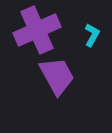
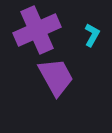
purple trapezoid: moved 1 px left, 1 px down
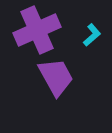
cyan L-shape: rotated 20 degrees clockwise
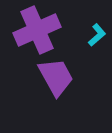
cyan L-shape: moved 5 px right
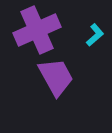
cyan L-shape: moved 2 px left
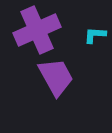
cyan L-shape: rotated 135 degrees counterclockwise
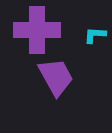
purple cross: rotated 24 degrees clockwise
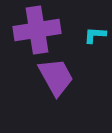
purple cross: rotated 9 degrees counterclockwise
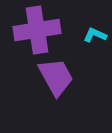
cyan L-shape: rotated 20 degrees clockwise
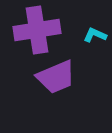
purple trapezoid: rotated 96 degrees clockwise
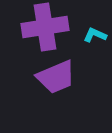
purple cross: moved 8 px right, 3 px up
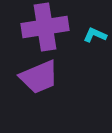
purple trapezoid: moved 17 px left
